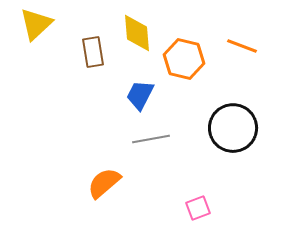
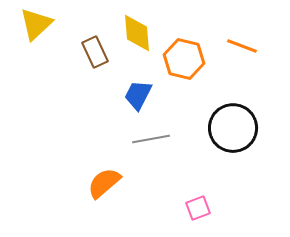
brown rectangle: moved 2 px right; rotated 16 degrees counterclockwise
blue trapezoid: moved 2 px left
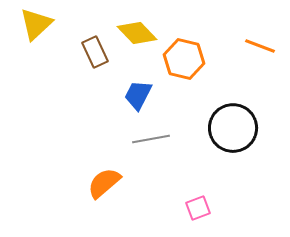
yellow diamond: rotated 39 degrees counterclockwise
orange line: moved 18 px right
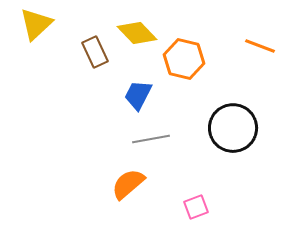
orange semicircle: moved 24 px right, 1 px down
pink square: moved 2 px left, 1 px up
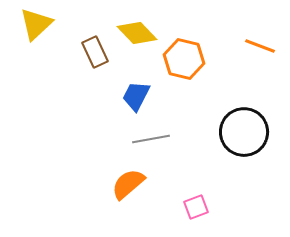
blue trapezoid: moved 2 px left, 1 px down
black circle: moved 11 px right, 4 px down
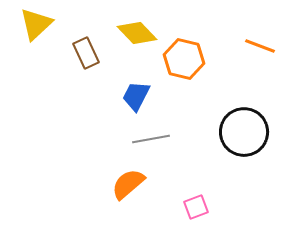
brown rectangle: moved 9 px left, 1 px down
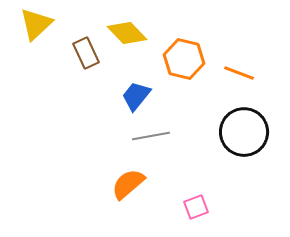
yellow diamond: moved 10 px left
orange line: moved 21 px left, 27 px down
blue trapezoid: rotated 12 degrees clockwise
gray line: moved 3 px up
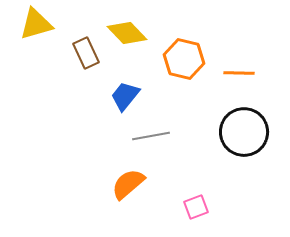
yellow triangle: rotated 27 degrees clockwise
orange line: rotated 20 degrees counterclockwise
blue trapezoid: moved 11 px left
